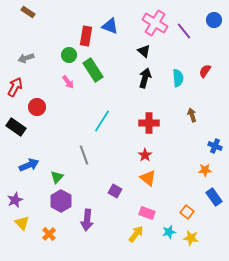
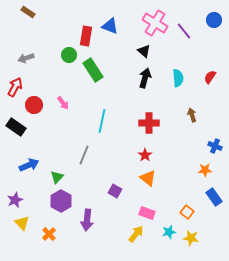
red semicircle: moved 5 px right, 6 px down
pink arrow: moved 5 px left, 21 px down
red circle: moved 3 px left, 2 px up
cyan line: rotated 20 degrees counterclockwise
gray line: rotated 42 degrees clockwise
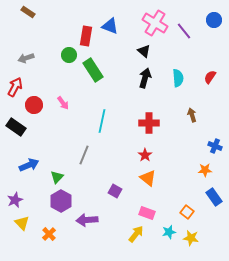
purple arrow: rotated 80 degrees clockwise
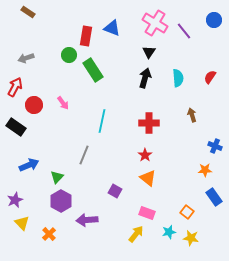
blue triangle: moved 2 px right, 2 px down
black triangle: moved 5 px right, 1 px down; rotated 24 degrees clockwise
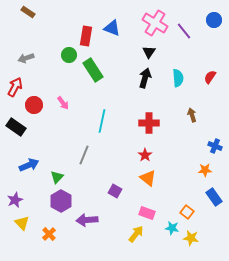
cyan star: moved 3 px right, 4 px up; rotated 24 degrees clockwise
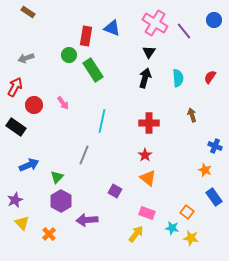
orange star: rotated 24 degrees clockwise
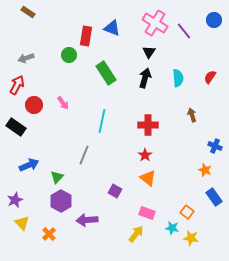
green rectangle: moved 13 px right, 3 px down
red arrow: moved 2 px right, 2 px up
red cross: moved 1 px left, 2 px down
